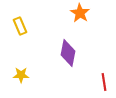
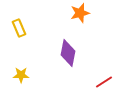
orange star: rotated 24 degrees clockwise
yellow rectangle: moved 1 px left, 2 px down
red line: rotated 66 degrees clockwise
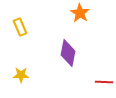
orange star: rotated 24 degrees counterclockwise
yellow rectangle: moved 1 px right, 1 px up
red line: rotated 36 degrees clockwise
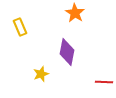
orange star: moved 5 px left
purple diamond: moved 1 px left, 1 px up
yellow star: moved 20 px right, 1 px up; rotated 21 degrees counterclockwise
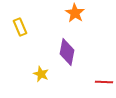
yellow star: rotated 28 degrees counterclockwise
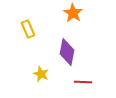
orange star: moved 2 px left
yellow rectangle: moved 8 px right, 2 px down
red line: moved 21 px left
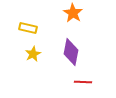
yellow rectangle: moved 1 px up; rotated 54 degrees counterclockwise
purple diamond: moved 4 px right
yellow star: moved 8 px left, 20 px up; rotated 21 degrees clockwise
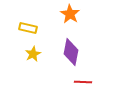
orange star: moved 3 px left, 1 px down
